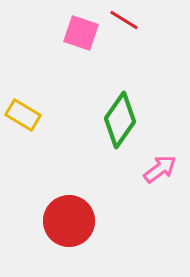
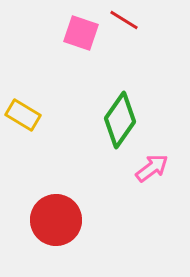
pink arrow: moved 8 px left, 1 px up
red circle: moved 13 px left, 1 px up
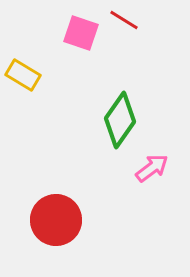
yellow rectangle: moved 40 px up
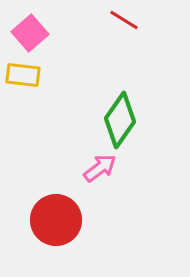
pink square: moved 51 px left; rotated 30 degrees clockwise
yellow rectangle: rotated 24 degrees counterclockwise
pink arrow: moved 52 px left
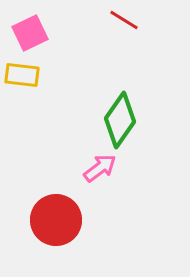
pink square: rotated 15 degrees clockwise
yellow rectangle: moved 1 px left
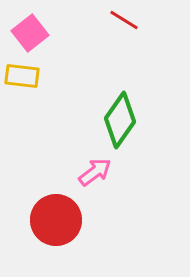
pink square: rotated 12 degrees counterclockwise
yellow rectangle: moved 1 px down
pink arrow: moved 5 px left, 4 px down
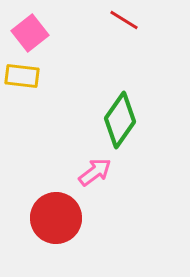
red circle: moved 2 px up
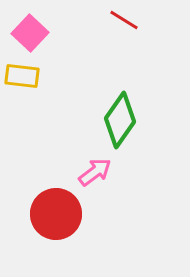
pink square: rotated 9 degrees counterclockwise
red circle: moved 4 px up
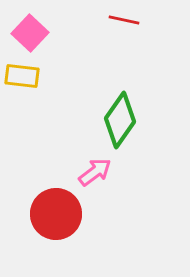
red line: rotated 20 degrees counterclockwise
